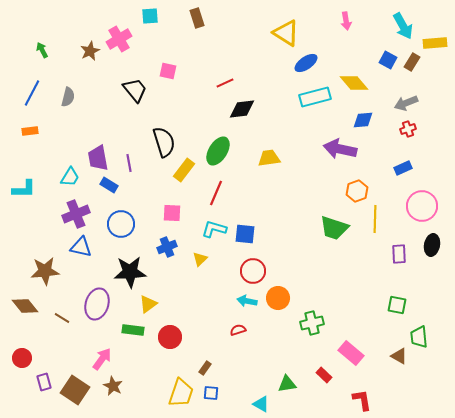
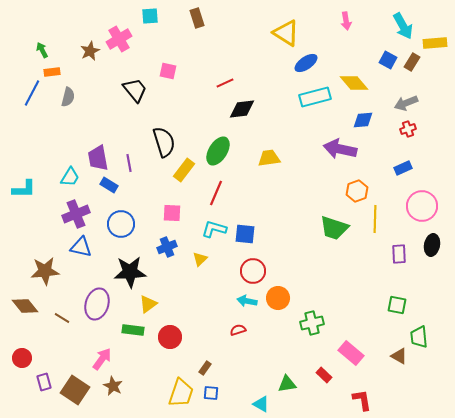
orange rectangle at (30, 131): moved 22 px right, 59 px up
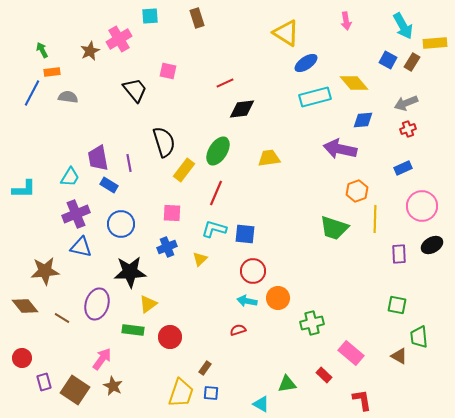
gray semicircle at (68, 97): rotated 96 degrees counterclockwise
black ellipse at (432, 245): rotated 50 degrees clockwise
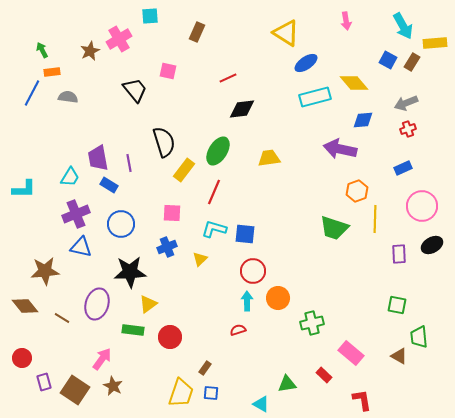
brown rectangle at (197, 18): moved 14 px down; rotated 42 degrees clockwise
red line at (225, 83): moved 3 px right, 5 px up
red line at (216, 193): moved 2 px left, 1 px up
cyan arrow at (247, 301): rotated 78 degrees clockwise
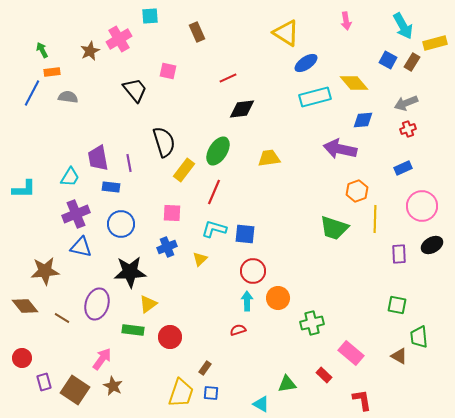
brown rectangle at (197, 32): rotated 48 degrees counterclockwise
yellow rectangle at (435, 43): rotated 10 degrees counterclockwise
blue rectangle at (109, 185): moved 2 px right, 2 px down; rotated 24 degrees counterclockwise
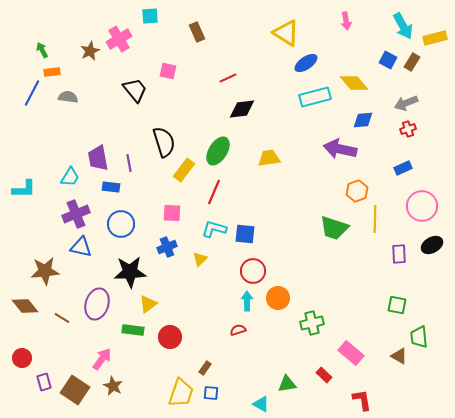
yellow rectangle at (435, 43): moved 5 px up
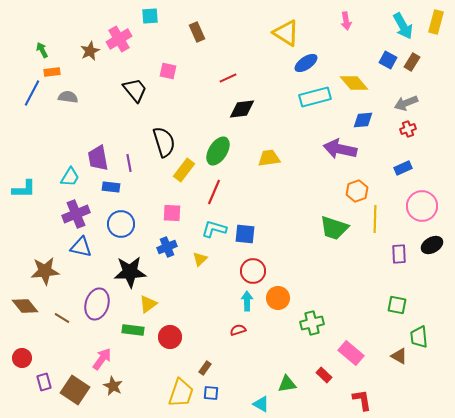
yellow rectangle at (435, 38): moved 1 px right, 16 px up; rotated 60 degrees counterclockwise
